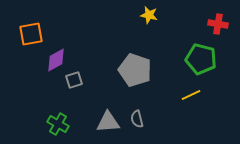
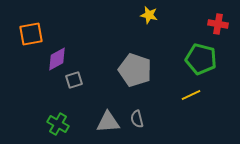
purple diamond: moved 1 px right, 1 px up
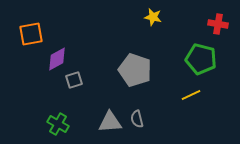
yellow star: moved 4 px right, 2 px down
gray triangle: moved 2 px right
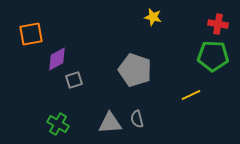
green pentagon: moved 12 px right, 3 px up; rotated 12 degrees counterclockwise
gray triangle: moved 1 px down
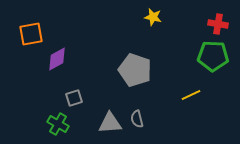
gray square: moved 18 px down
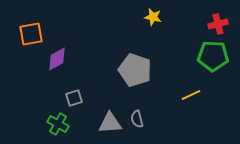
red cross: rotated 24 degrees counterclockwise
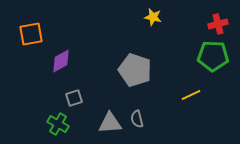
purple diamond: moved 4 px right, 2 px down
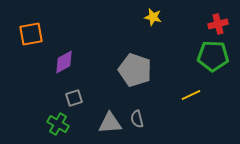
purple diamond: moved 3 px right, 1 px down
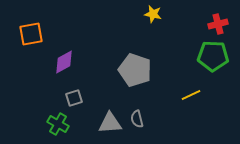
yellow star: moved 3 px up
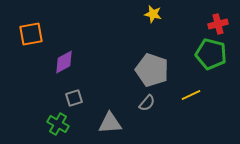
green pentagon: moved 2 px left, 2 px up; rotated 12 degrees clockwise
gray pentagon: moved 17 px right
gray semicircle: moved 10 px right, 16 px up; rotated 126 degrees counterclockwise
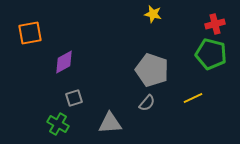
red cross: moved 3 px left
orange square: moved 1 px left, 1 px up
yellow line: moved 2 px right, 3 px down
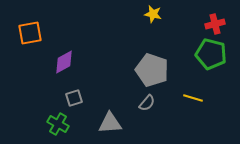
yellow line: rotated 42 degrees clockwise
